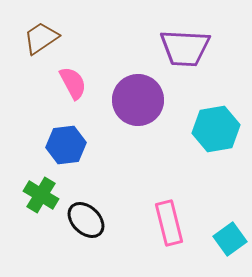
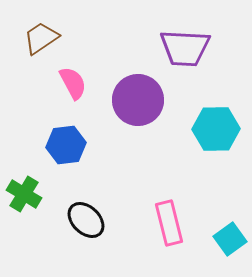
cyan hexagon: rotated 9 degrees clockwise
green cross: moved 17 px left, 1 px up
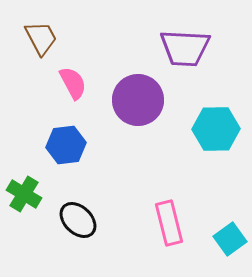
brown trapezoid: rotated 96 degrees clockwise
black ellipse: moved 8 px left
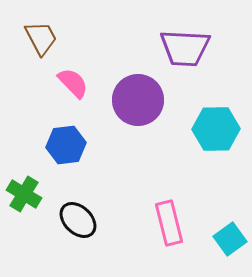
pink semicircle: rotated 16 degrees counterclockwise
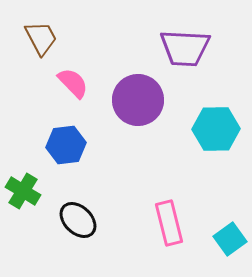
green cross: moved 1 px left, 3 px up
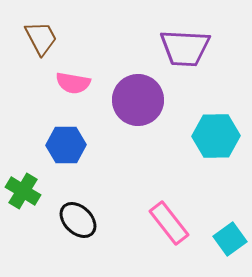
pink semicircle: rotated 144 degrees clockwise
cyan hexagon: moved 7 px down
blue hexagon: rotated 6 degrees clockwise
pink rectangle: rotated 24 degrees counterclockwise
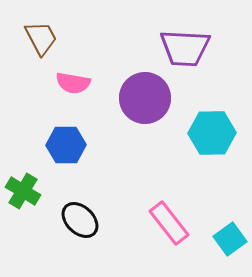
purple circle: moved 7 px right, 2 px up
cyan hexagon: moved 4 px left, 3 px up
black ellipse: moved 2 px right
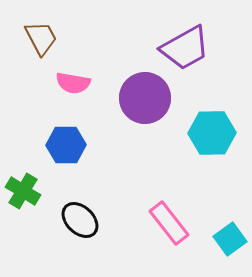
purple trapezoid: rotated 32 degrees counterclockwise
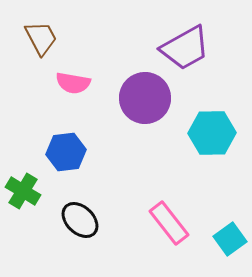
blue hexagon: moved 7 px down; rotated 6 degrees counterclockwise
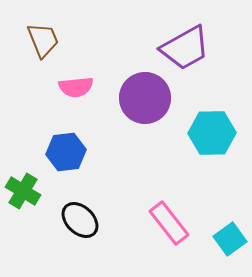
brown trapezoid: moved 2 px right, 2 px down; rotated 6 degrees clockwise
pink semicircle: moved 3 px right, 4 px down; rotated 16 degrees counterclockwise
